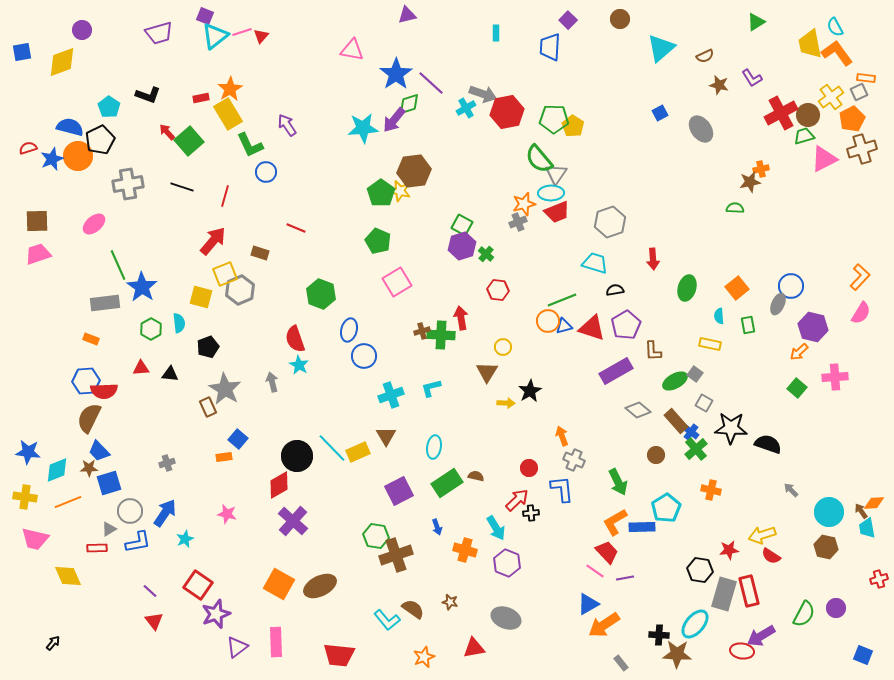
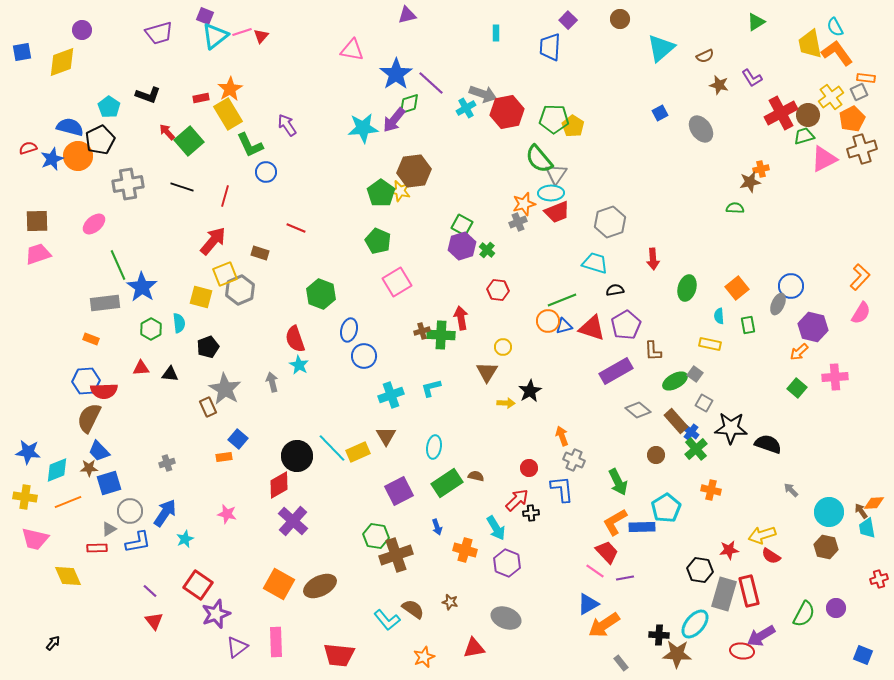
green cross at (486, 254): moved 1 px right, 4 px up
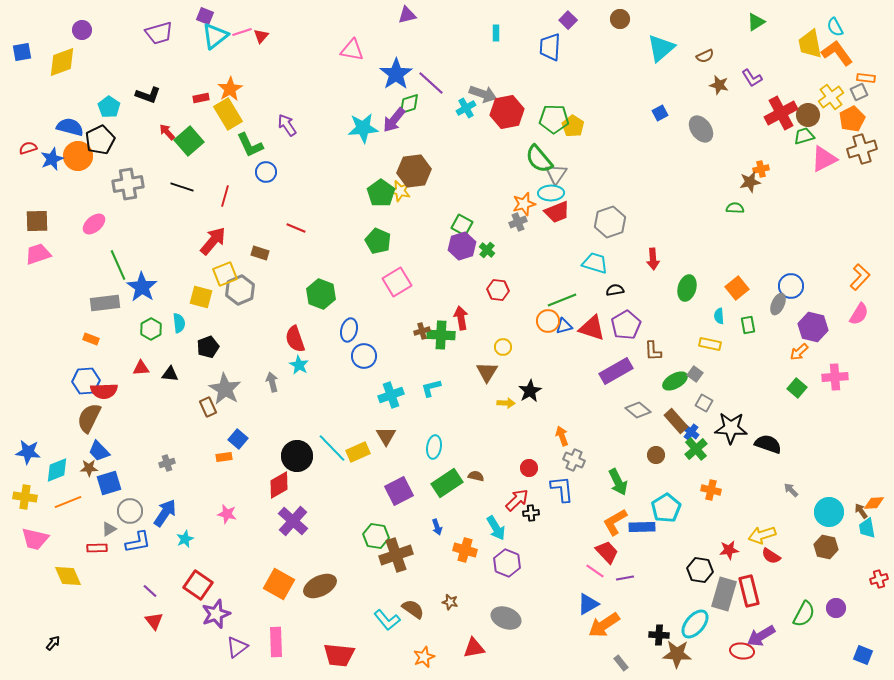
pink semicircle at (861, 313): moved 2 px left, 1 px down
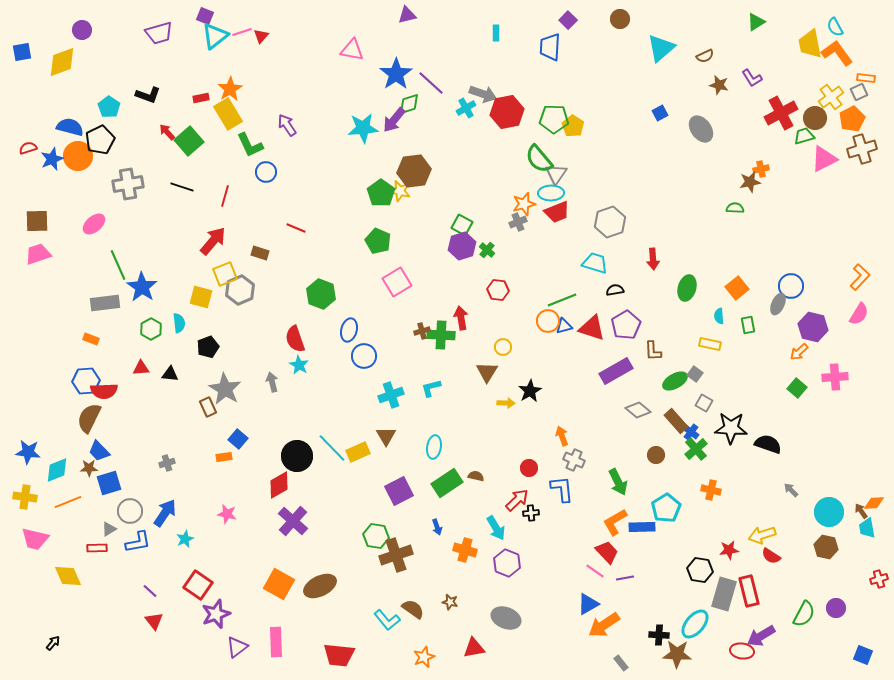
brown circle at (808, 115): moved 7 px right, 3 px down
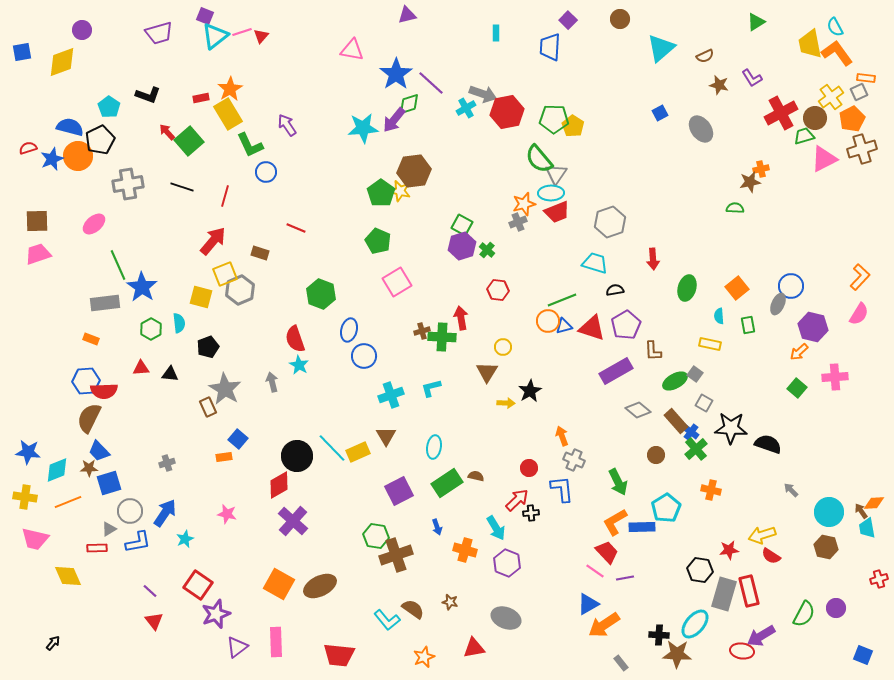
green cross at (441, 335): moved 1 px right, 2 px down
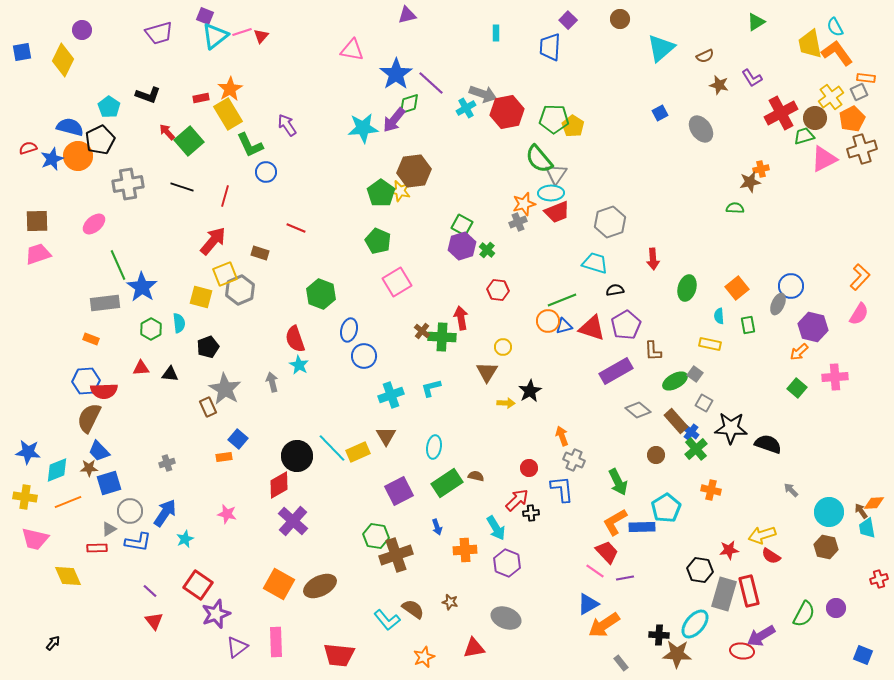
yellow diamond at (62, 62): moved 1 px right, 2 px up; rotated 44 degrees counterclockwise
brown cross at (422, 331): rotated 35 degrees counterclockwise
blue L-shape at (138, 542): rotated 20 degrees clockwise
orange cross at (465, 550): rotated 20 degrees counterclockwise
